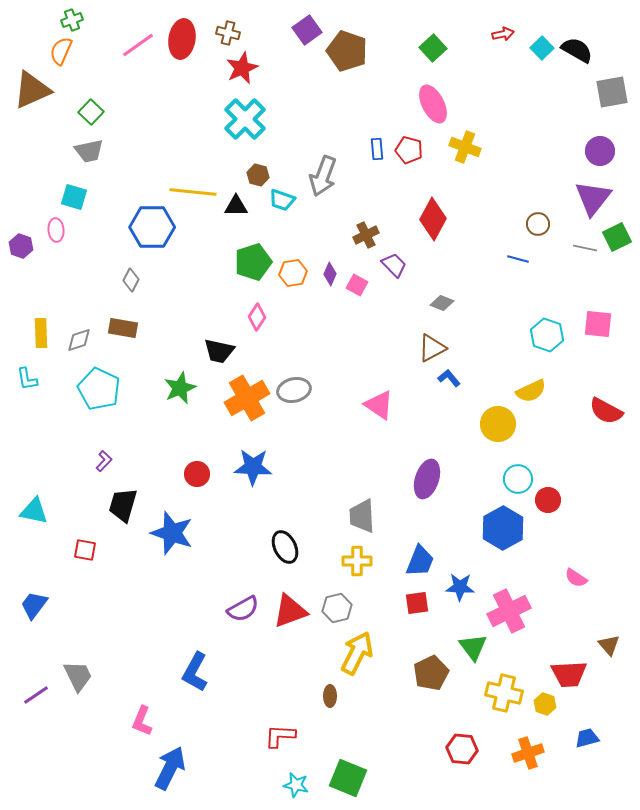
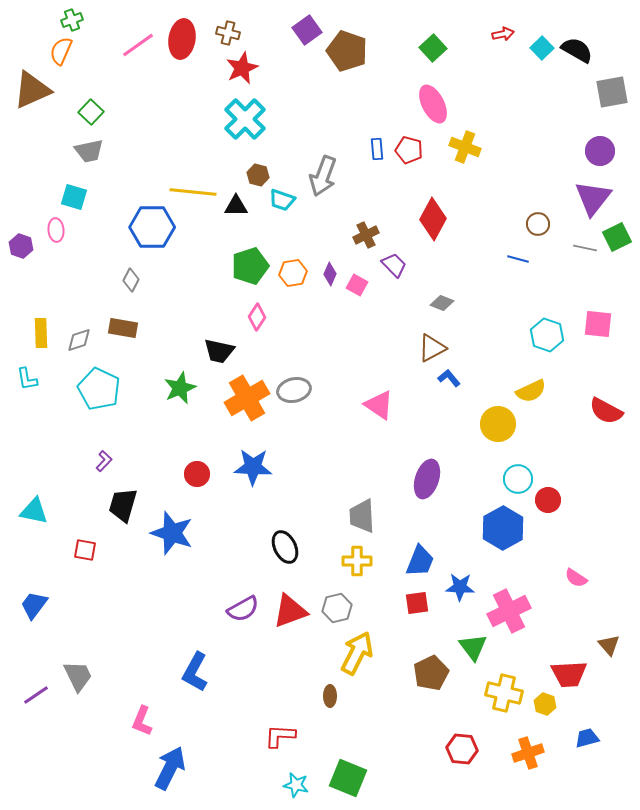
green pentagon at (253, 262): moved 3 px left, 4 px down
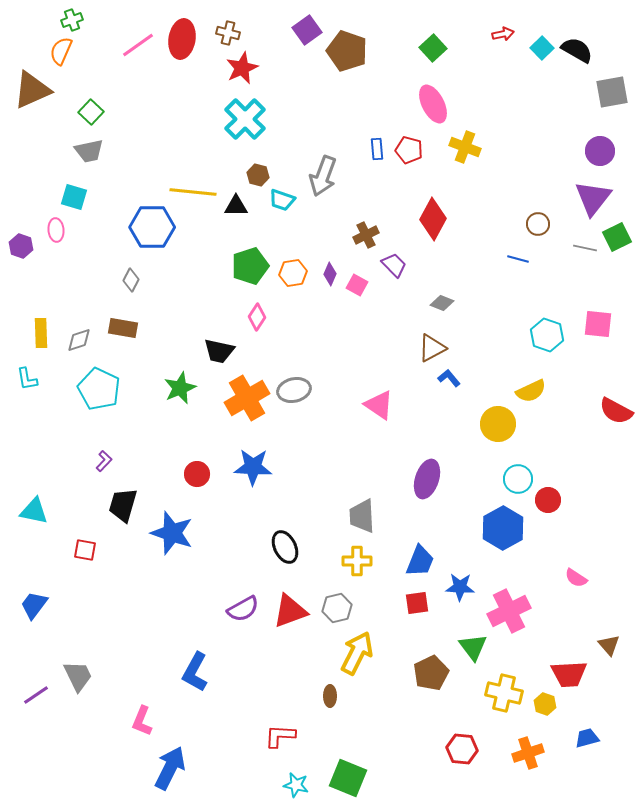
red semicircle at (606, 411): moved 10 px right
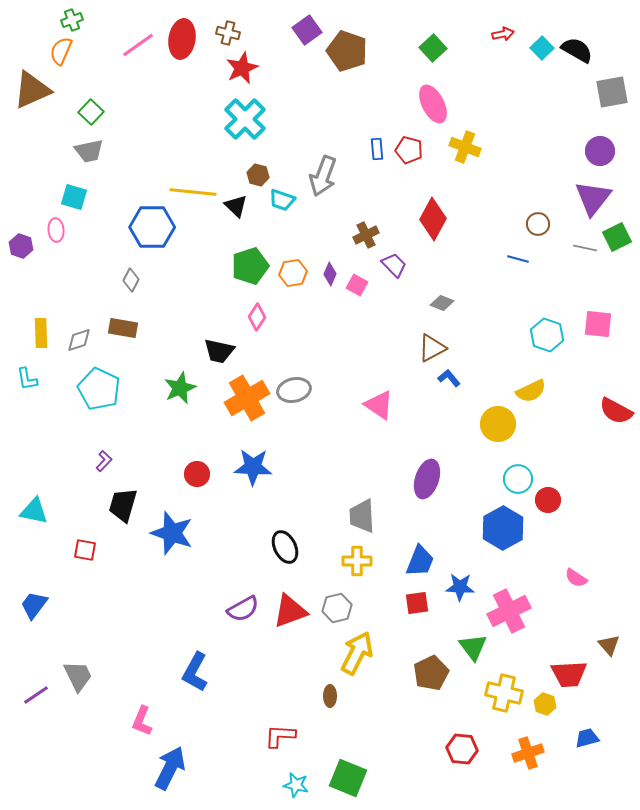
black triangle at (236, 206): rotated 45 degrees clockwise
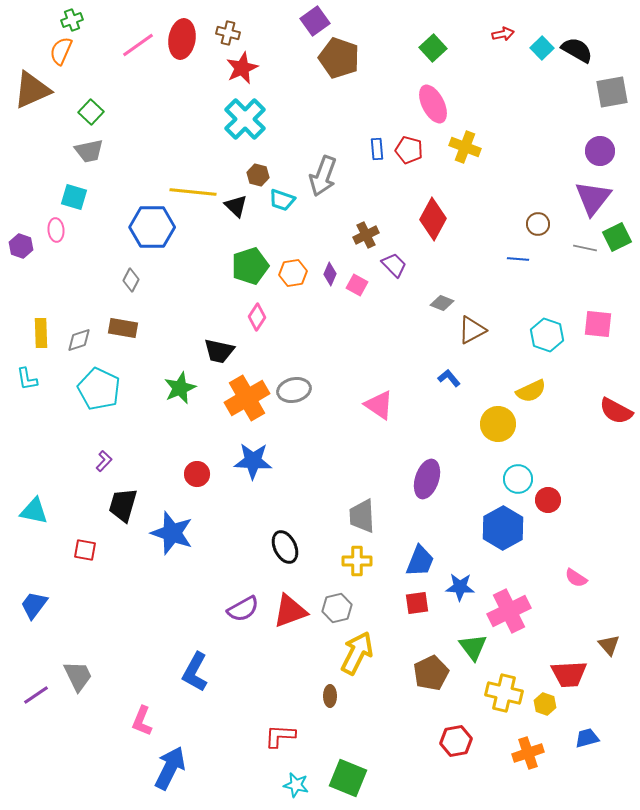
purple square at (307, 30): moved 8 px right, 9 px up
brown pentagon at (347, 51): moved 8 px left, 7 px down
blue line at (518, 259): rotated 10 degrees counterclockwise
brown triangle at (432, 348): moved 40 px right, 18 px up
blue star at (253, 467): moved 6 px up
red hexagon at (462, 749): moved 6 px left, 8 px up; rotated 16 degrees counterclockwise
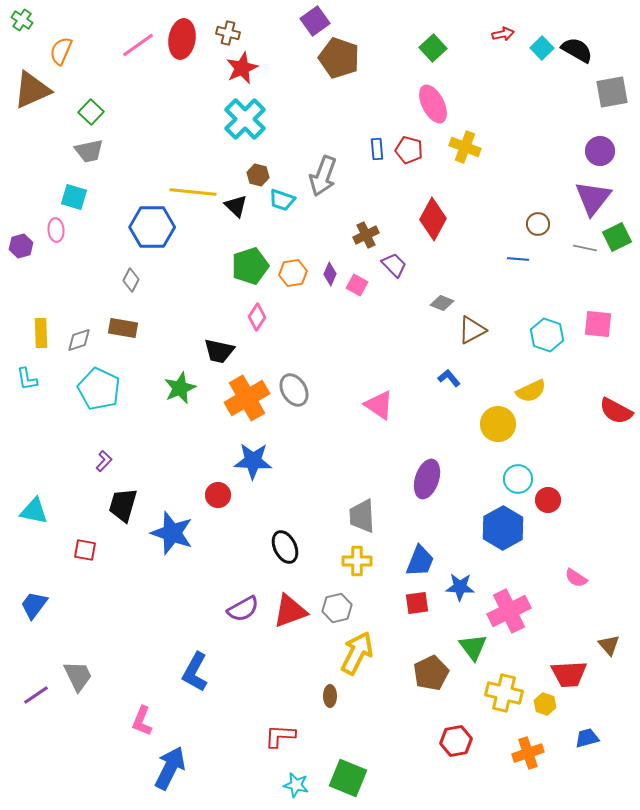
green cross at (72, 20): moved 50 px left; rotated 35 degrees counterclockwise
purple hexagon at (21, 246): rotated 25 degrees clockwise
gray ellipse at (294, 390): rotated 72 degrees clockwise
red circle at (197, 474): moved 21 px right, 21 px down
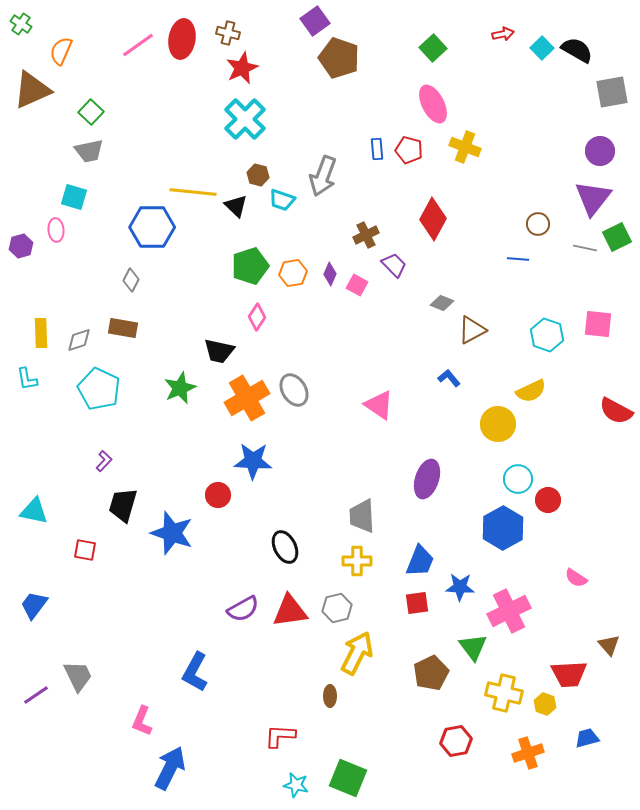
green cross at (22, 20): moved 1 px left, 4 px down
red triangle at (290, 611): rotated 12 degrees clockwise
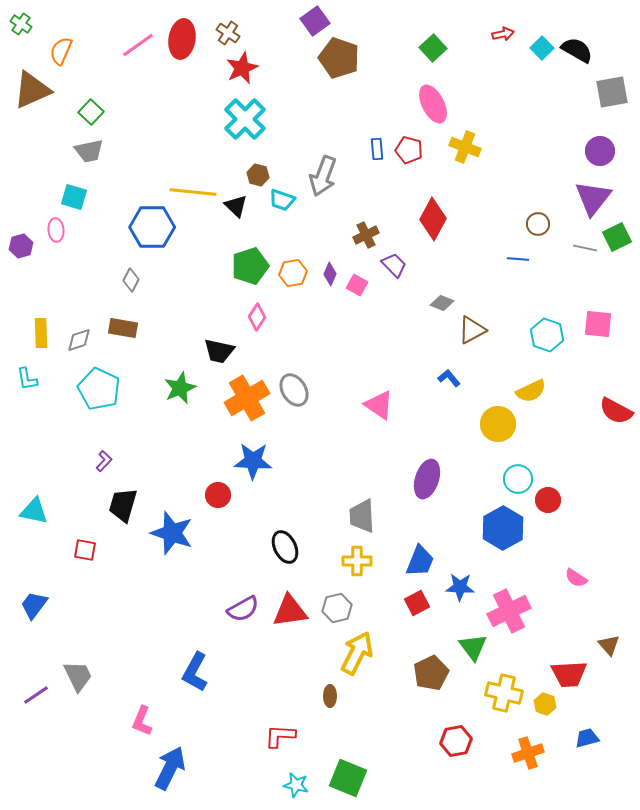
brown cross at (228, 33): rotated 20 degrees clockwise
red square at (417, 603): rotated 20 degrees counterclockwise
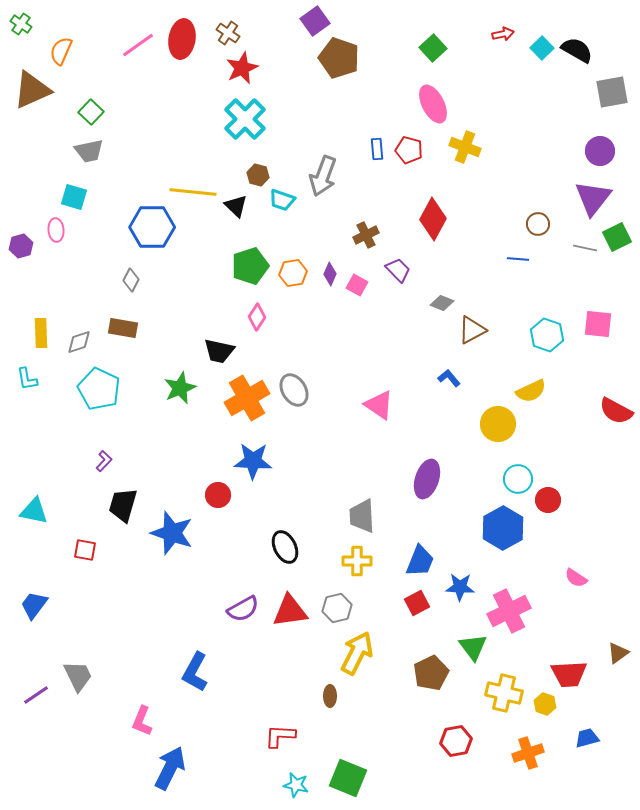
purple trapezoid at (394, 265): moved 4 px right, 5 px down
gray diamond at (79, 340): moved 2 px down
brown triangle at (609, 645): moved 9 px right, 8 px down; rotated 35 degrees clockwise
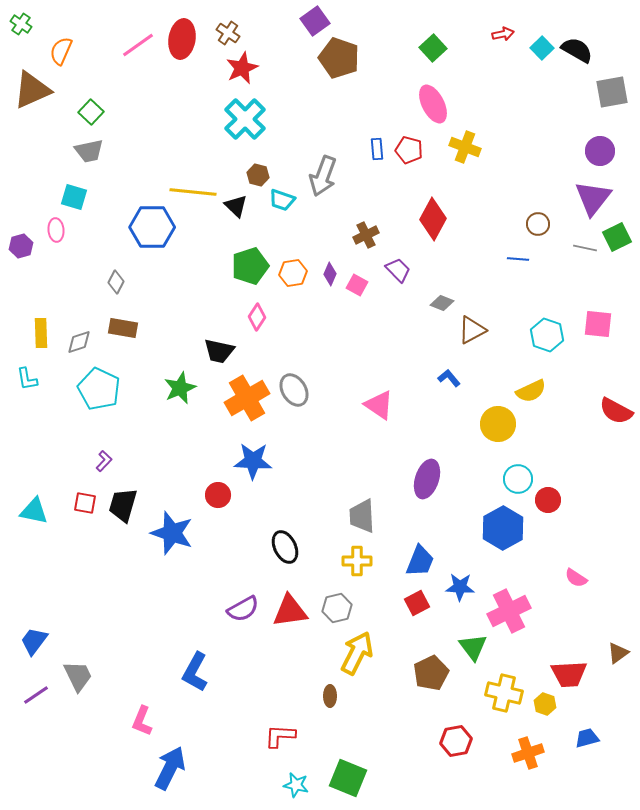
gray diamond at (131, 280): moved 15 px left, 2 px down
red square at (85, 550): moved 47 px up
blue trapezoid at (34, 605): moved 36 px down
